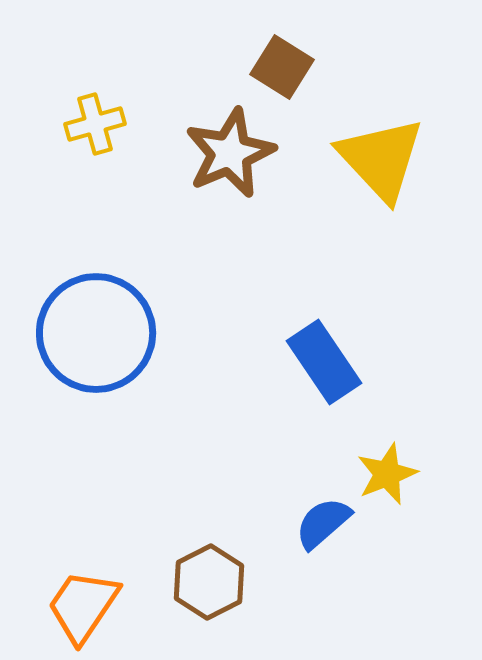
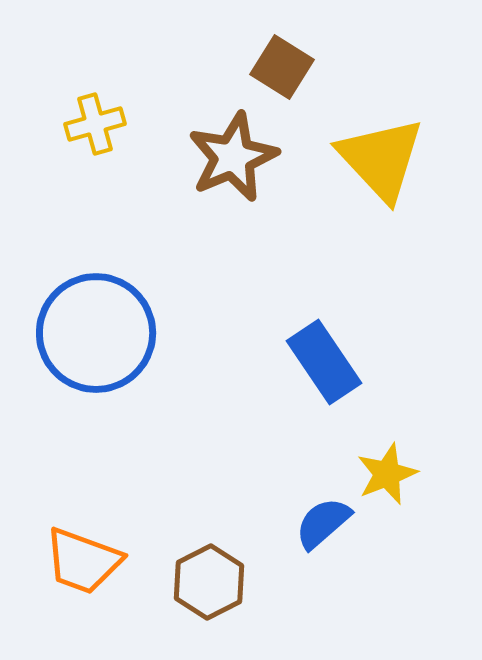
brown star: moved 3 px right, 4 px down
orange trapezoid: moved 45 px up; rotated 104 degrees counterclockwise
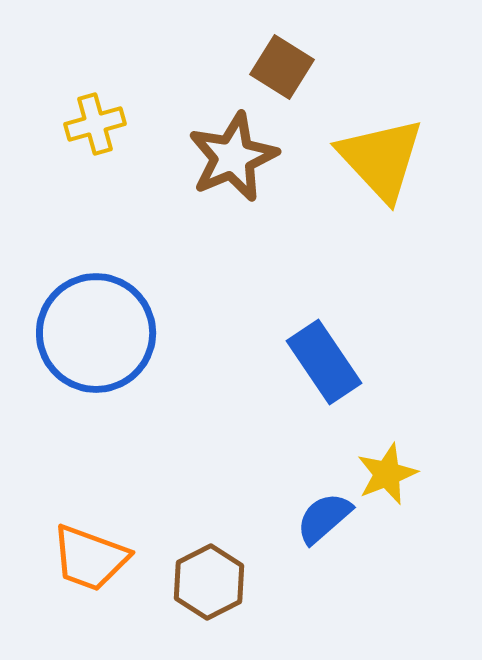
blue semicircle: moved 1 px right, 5 px up
orange trapezoid: moved 7 px right, 3 px up
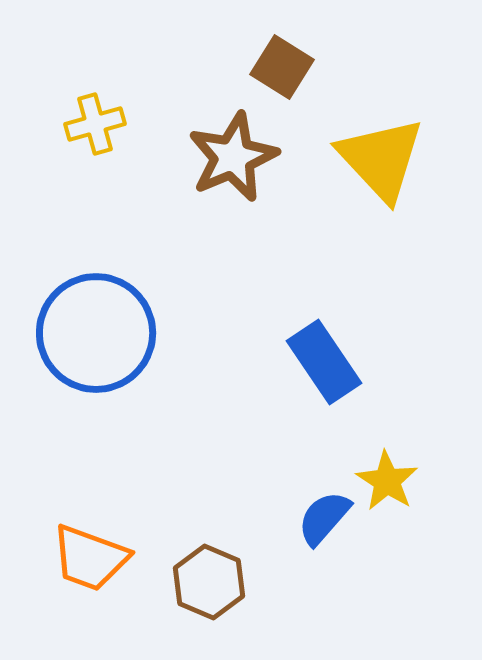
yellow star: moved 7 px down; rotated 18 degrees counterclockwise
blue semicircle: rotated 8 degrees counterclockwise
brown hexagon: rotated 10 degrees counterclockwise
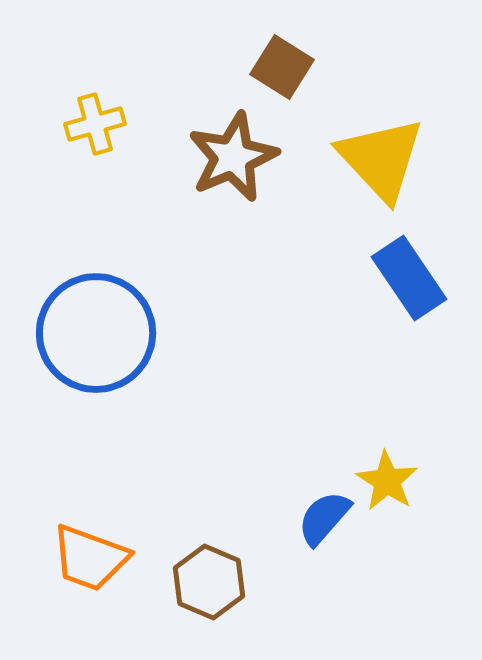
blue rectangle: moved 85 px right, 84 px up
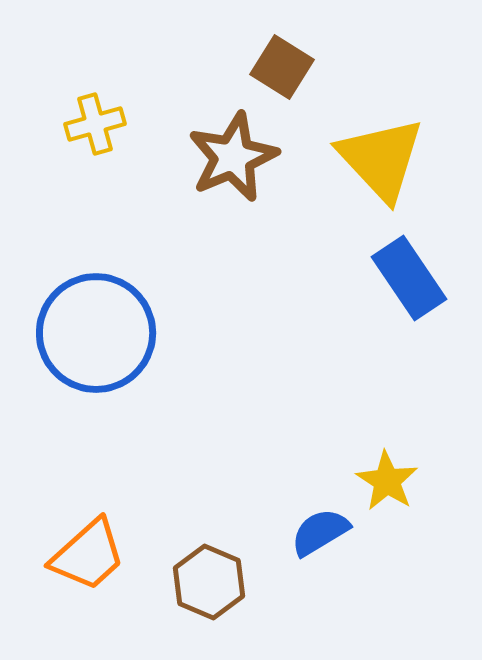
blue semicircle: moved 4 px left, 14 px down; rotated 18 degrees clockwise
orange trapezoid: moved 2 px left, 3 px up; rotated 62 degrees counterclockwise
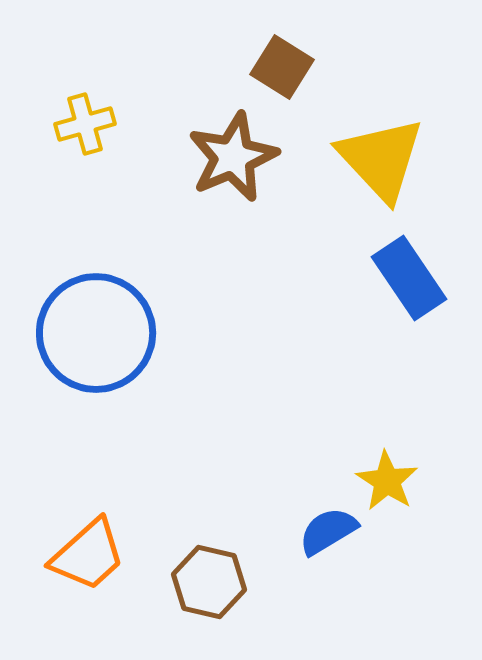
yellow cross: moved 10 px left
blue semicircle: moved 8 px right, 1 px up
brown hexagon: rotated 10 degrees counterclockwise
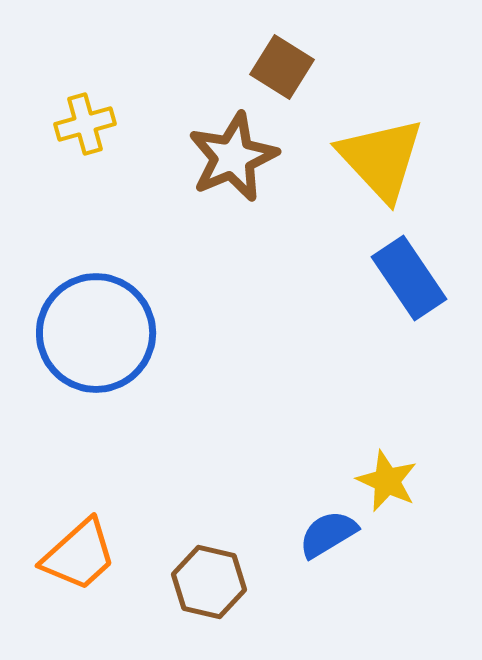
yellow star: rotated 8 degrees counterclockwise
blue semicircle: moved 3 px down
orange trapezoid: moved 9 px left
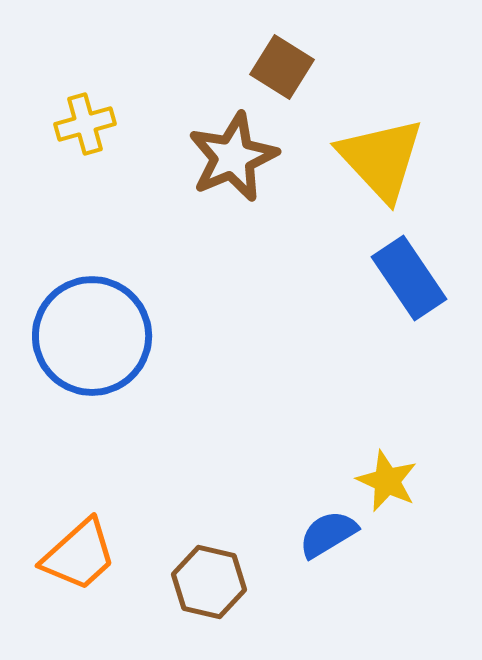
blue circle: moved 4 px left, 3 px down
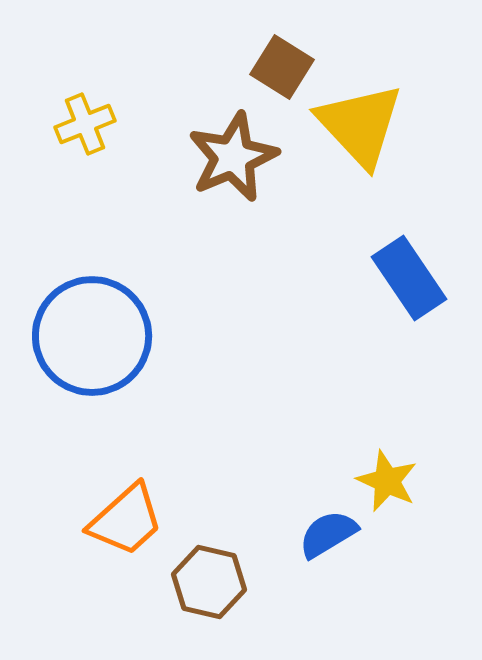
yellow cross: rotated 6 degrees counterclockwise
yellow triangle: moved 21 px left, 34 px up
orange trapezoid: moved 47 px right, 35 px up
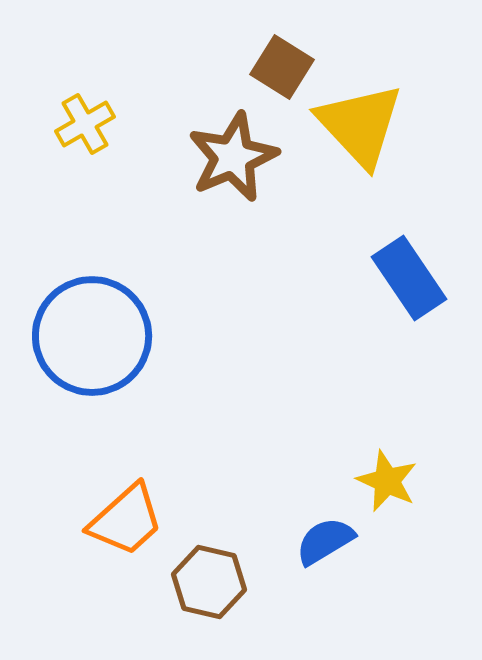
yellow cross: rotated 8 degrees counterclockwise
blue semicircle: moved 3 px left, 7 px down
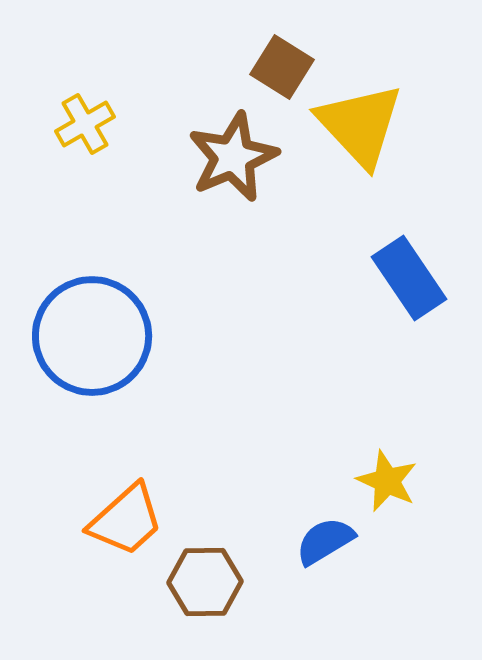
brown hexagon: moved 4 px left; rotated 14 degrees counterclockwise
